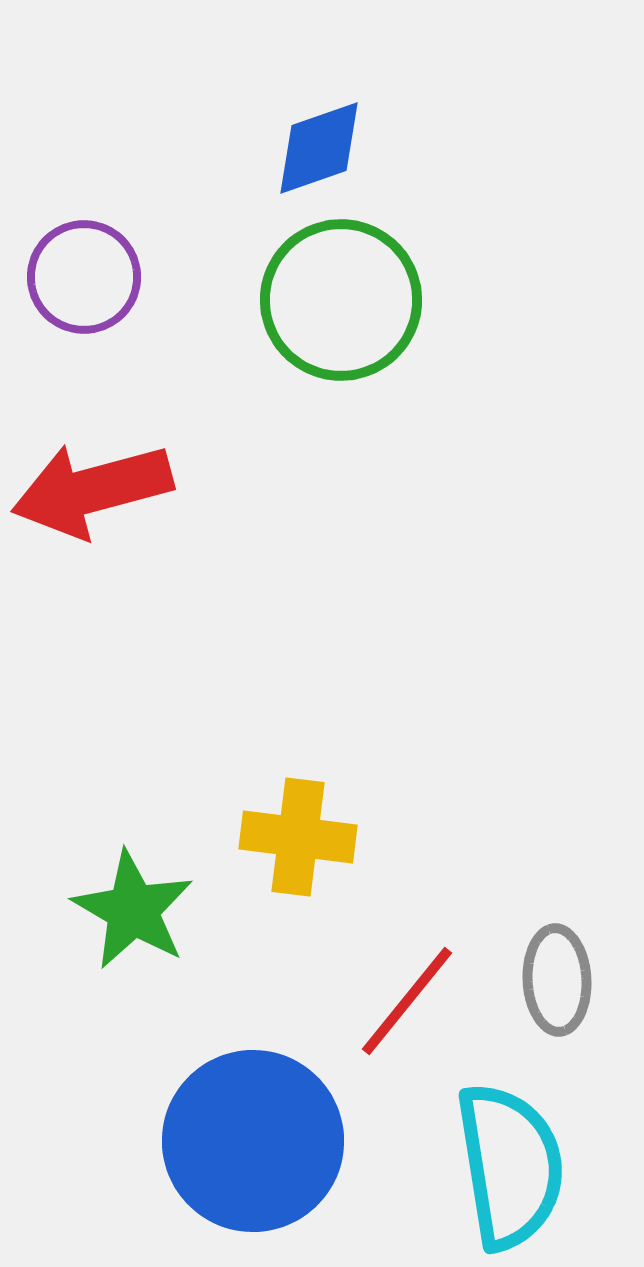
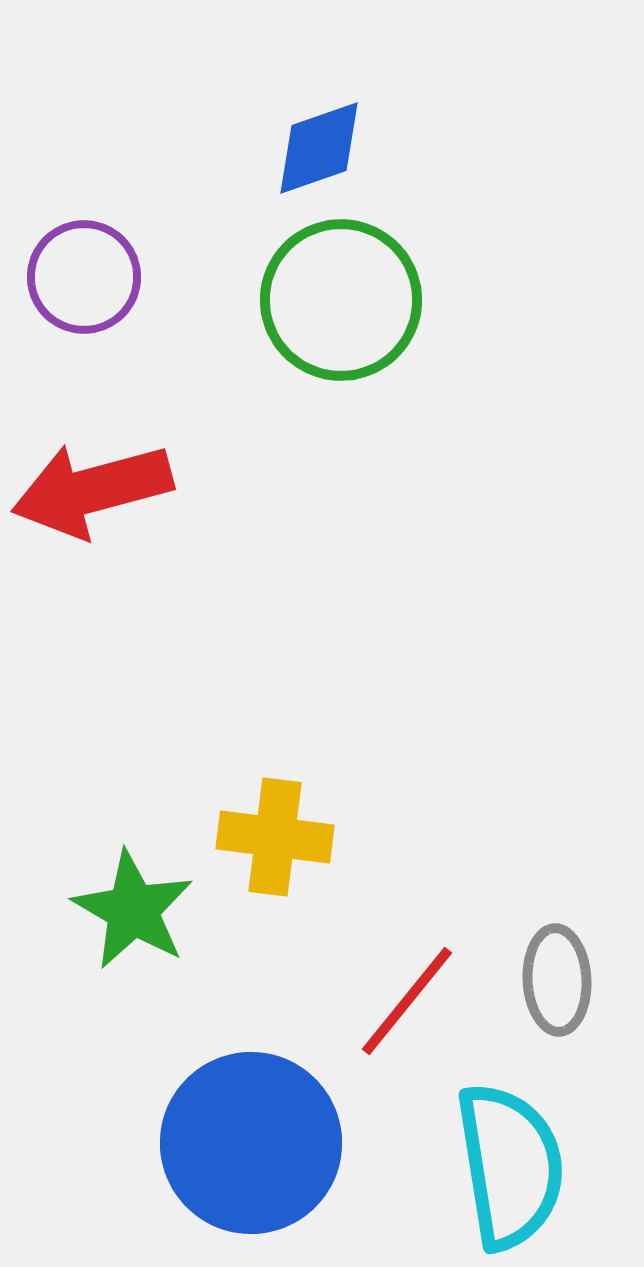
yellow cross: moved 23 px left
blue circle: moved 2 px left, 2 px down
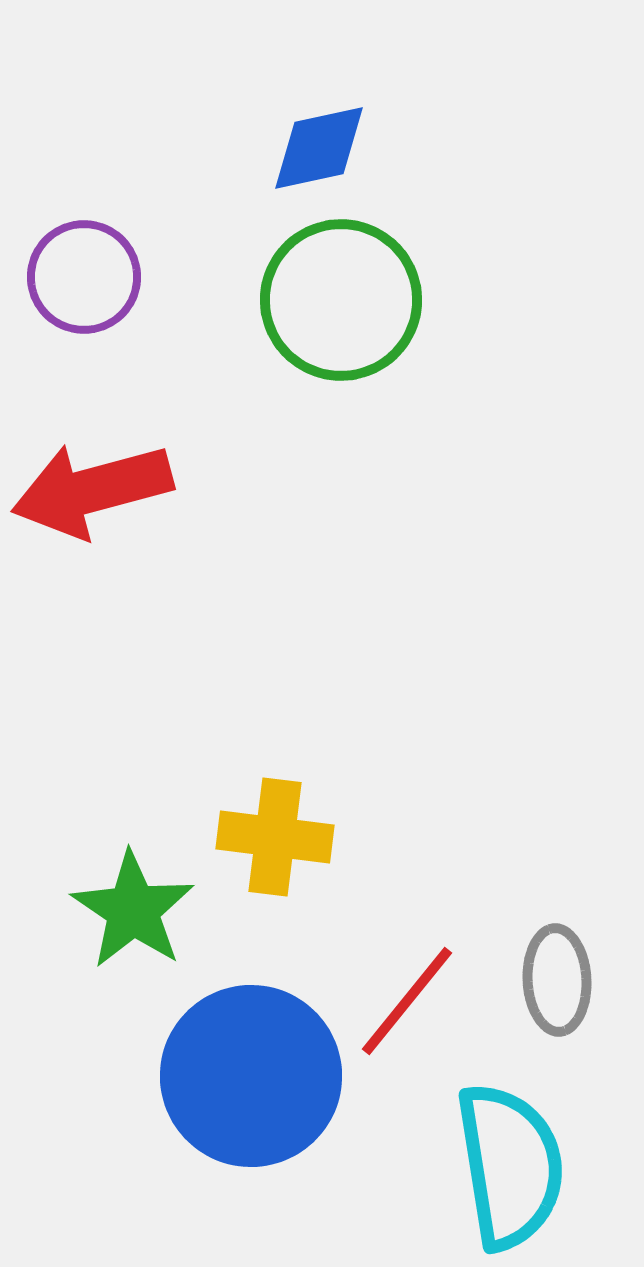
blue diamond: rotated 7 degrees clockwise
green star: rotated 4 degrees clockwise
blue circle: moved 67 px up
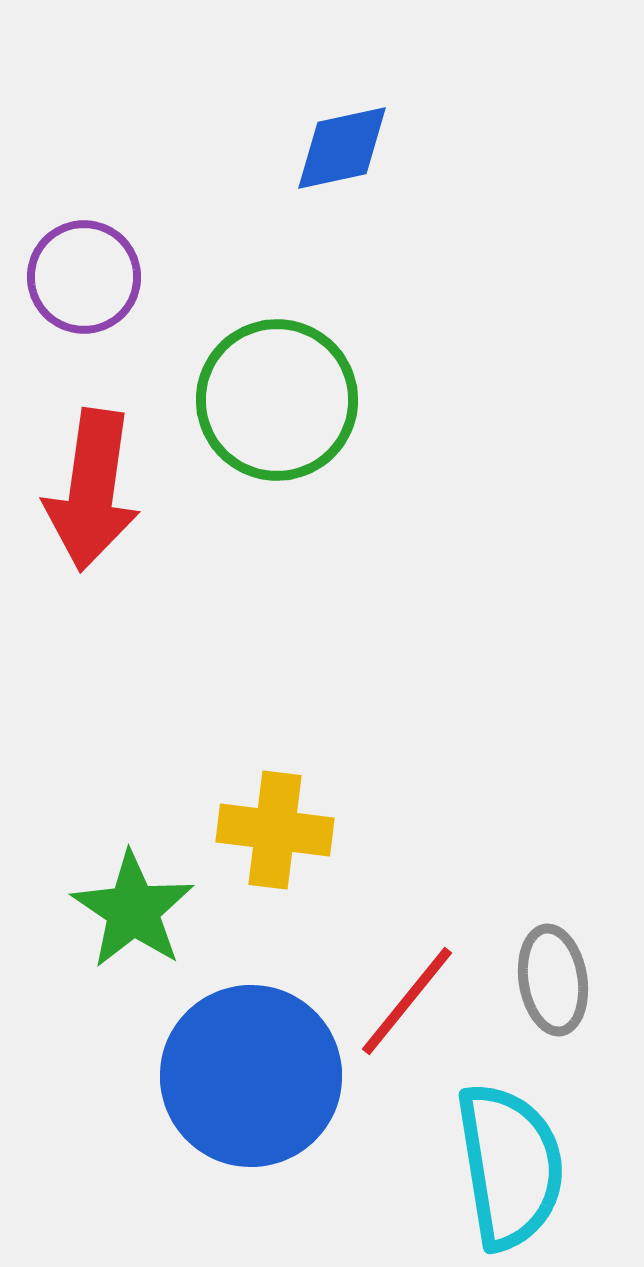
blue diamond: moved 23 px right
green circle: moved 64 px left, 100 px down
red arrow: rotated 67 degrees counterclockwise
yellow cross: moved 7 px up
gray ellipse: moved 4 px left; rotated 6 degrees counterclockwise
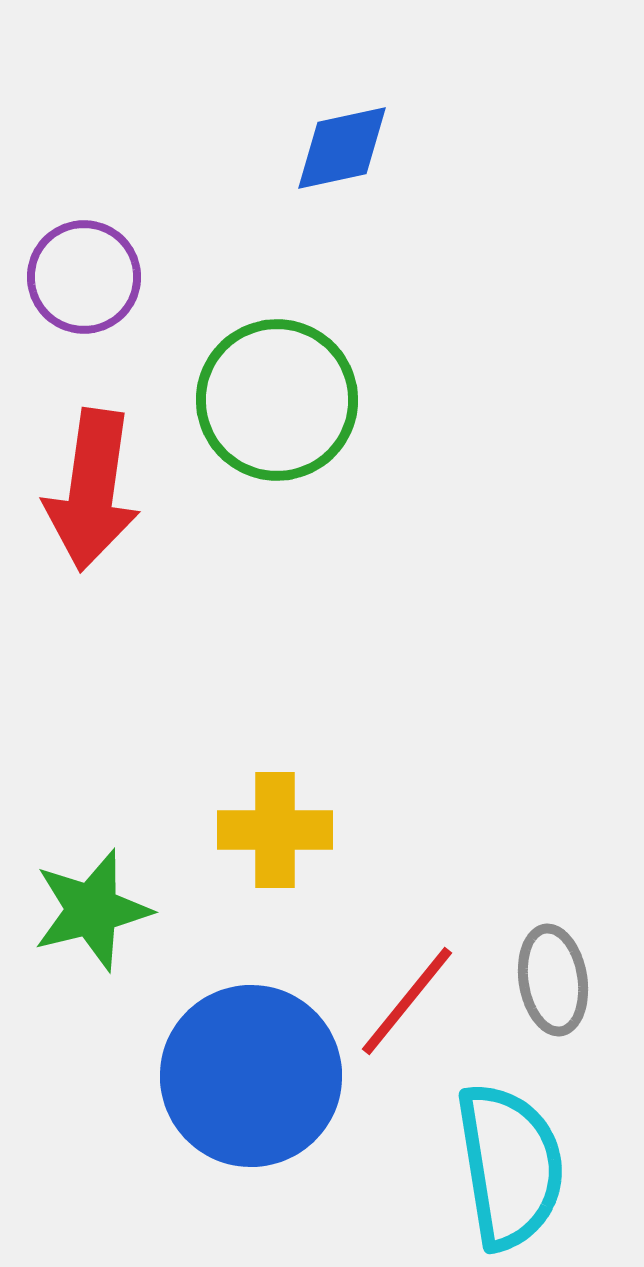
yellow cross: rotated 7 degrees counterclockwise
green star: moved 41 px left; rotated 24 degrees clockwise
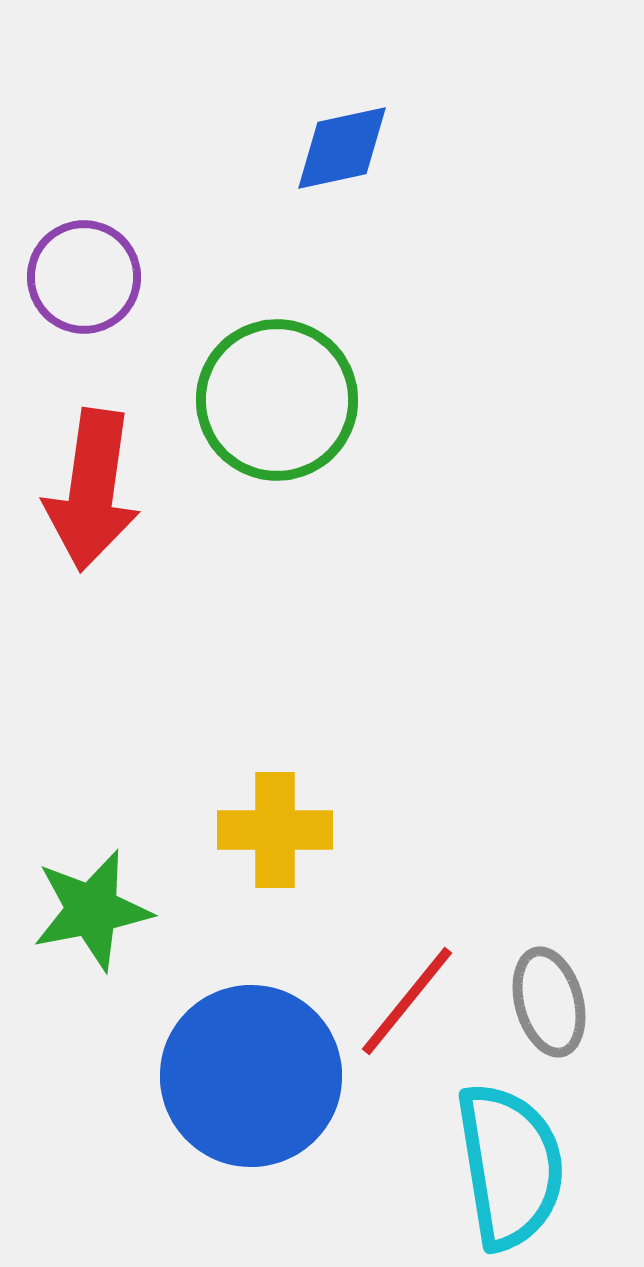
green star: rotated 3 degrees clockwise
gray ellipse: moved 4 px left, 22 px down; rotated 6 degrees counterclockwise
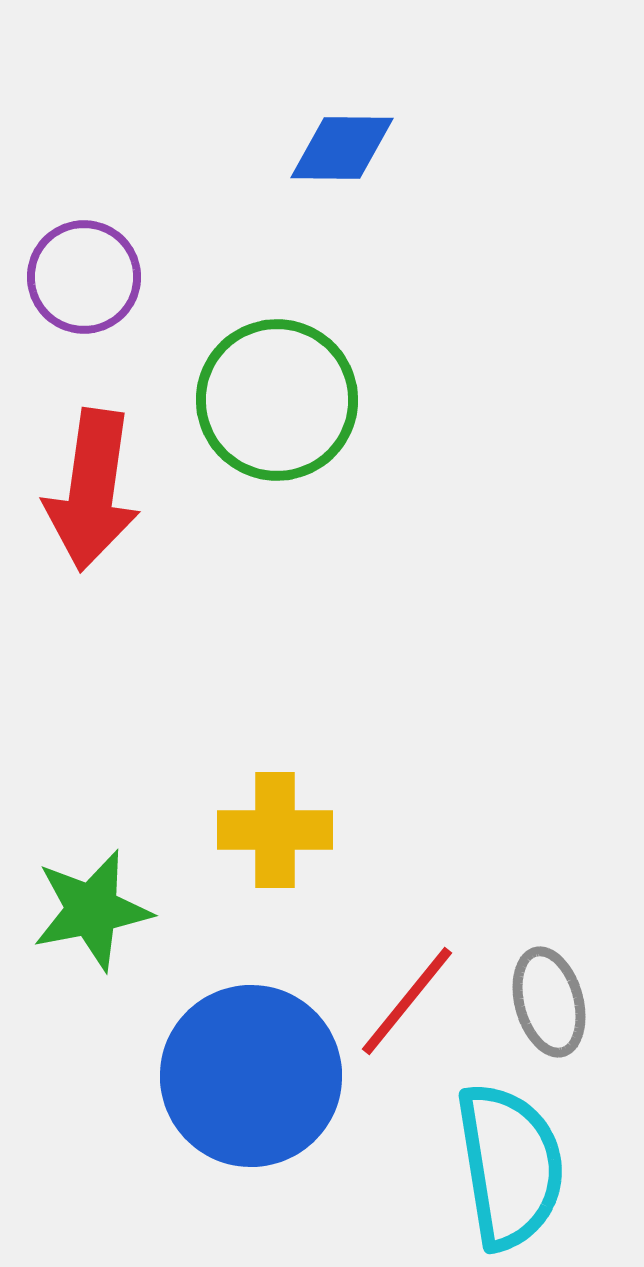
blue diamond: rotated 13 degrees clockwise
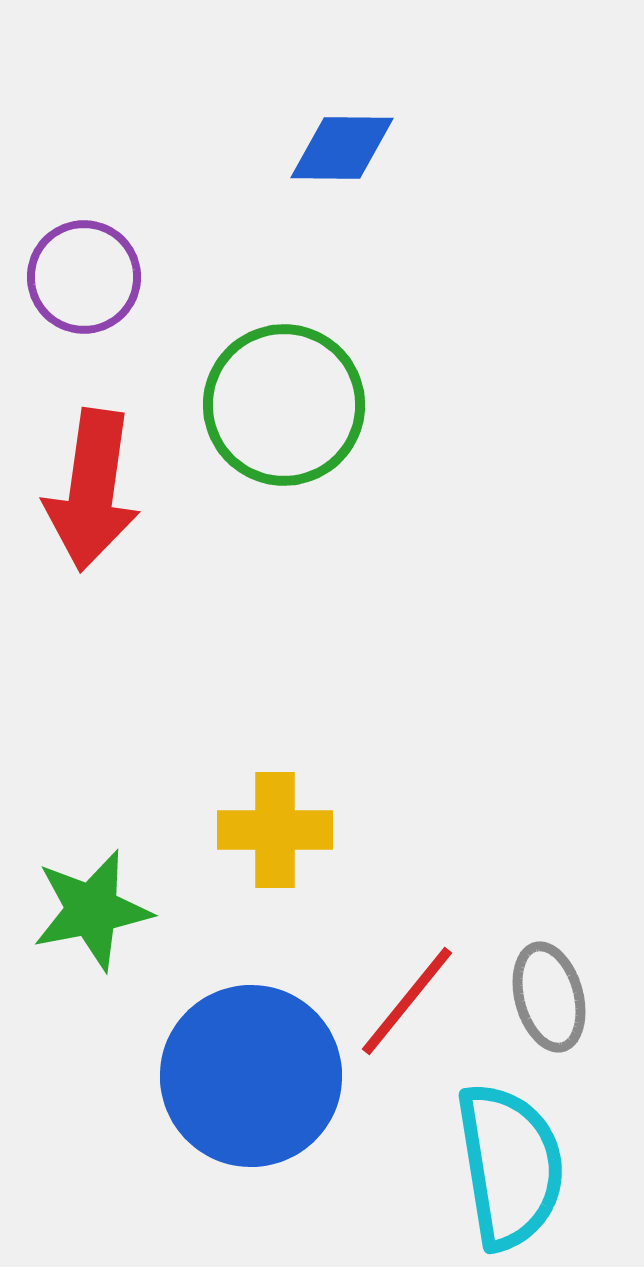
green circle: moved 7 px right, 5 px down
gray ellipse: moved 5 px up
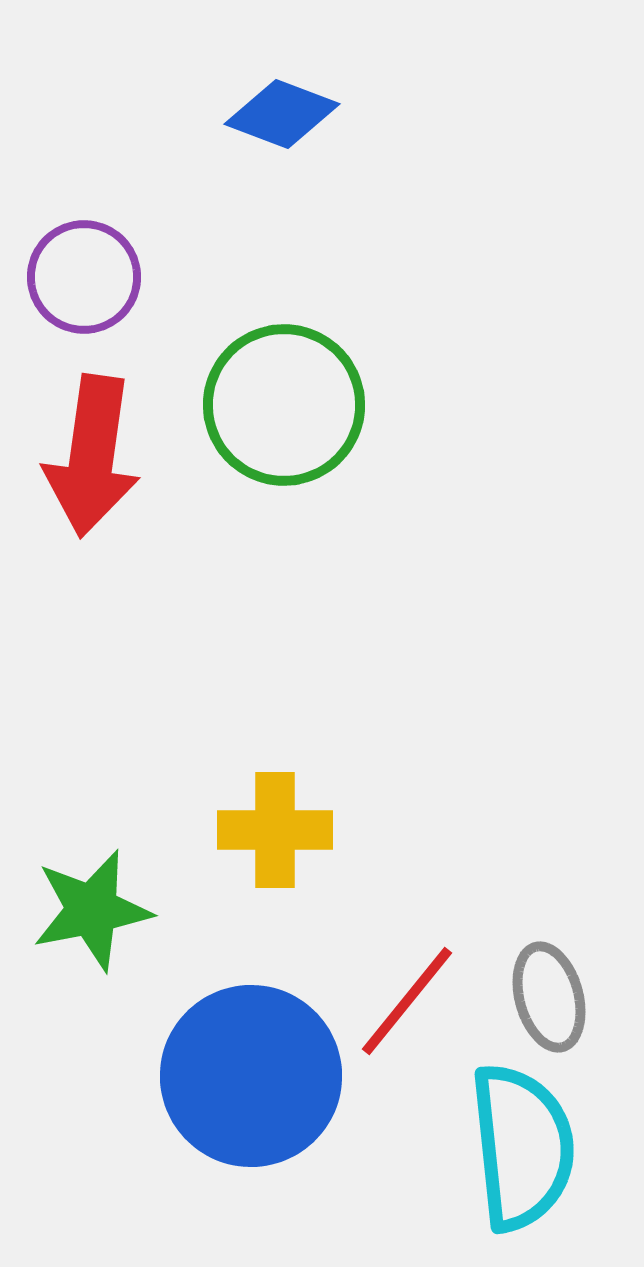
blue diamond: moved 60 px left, 34 px up; rotated 20 degrees clockwise
red arrow: moved 34 px up
cyan semicircle: moved 12 px right, 19 px up; rotated 3 degrees clockwise
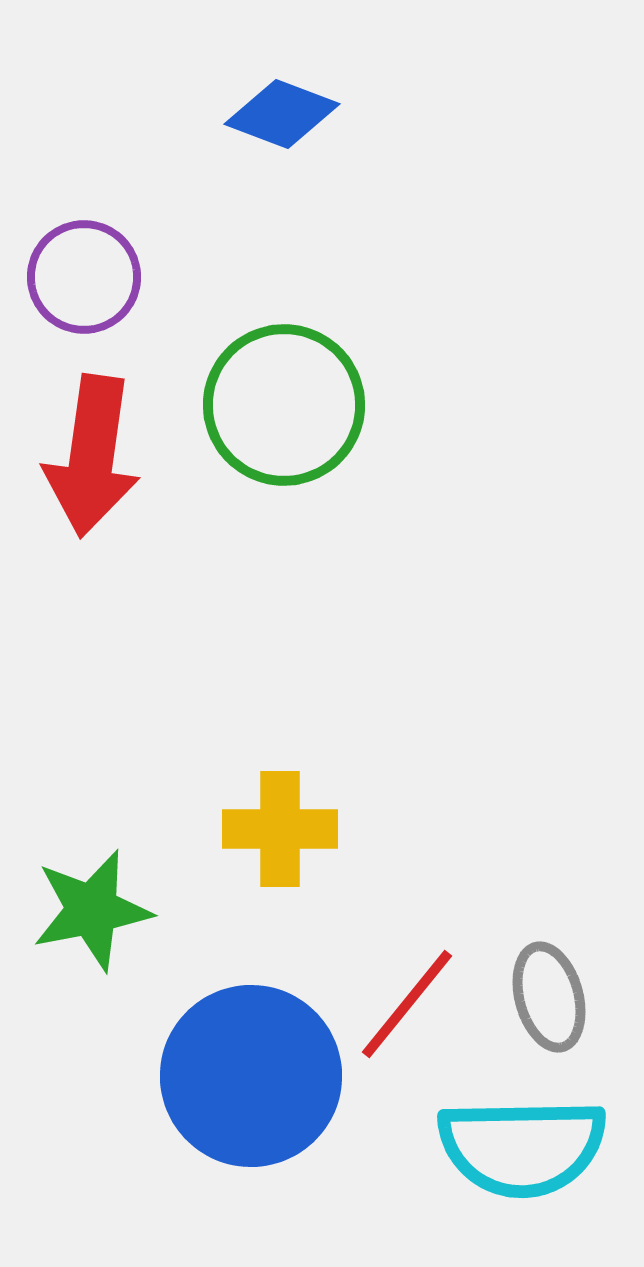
yellow cross: moved 5 px right, 1 px up
red line: moved 3 px down
cyan semicircle: rotated 95 degrees clockwise
